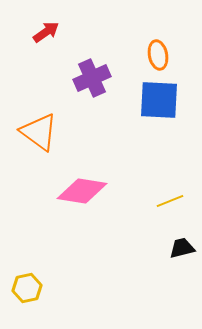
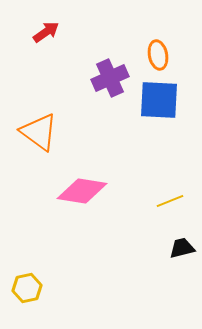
purple cross: moved 18 px right
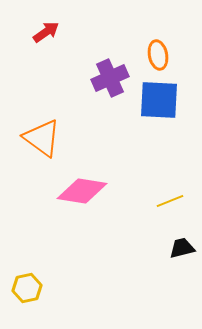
orange triangle: moved 3 px right, 6 px down
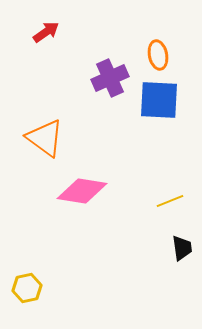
orange triangle: moved 3 px right
black trapezoid: rotated 96 degrees clockwise
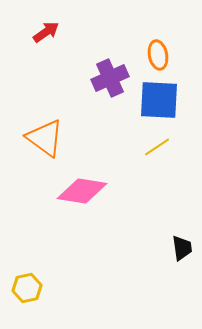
yellow line: moved 13 px left, 54 px up; rotated 12 degrees counterclockwise
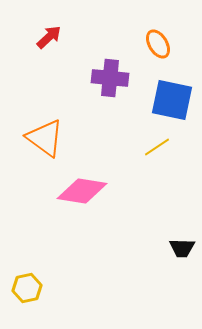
red arrow: moved 3 px right, 5 px down; rotated 8 degrees counterclockwise
orange ellipse: moved 11 px up; rotated 20 degrees counterclockwise
purple cross: rotated 30 degrees clockwise
blue square: moved 13 px right; rotated 9 degrees clockwise
black trapezoid: rotated 100 degrees clockwise
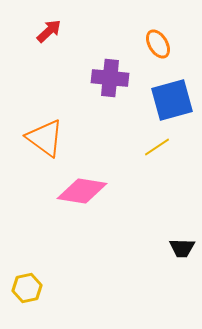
red arrow: moved 6 px up
blue square: rotated 27 degrees counterclockwise
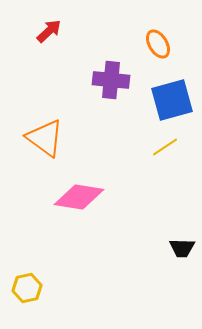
purple cross: moved 1 px right, 2 px down
yellow line: moved 8 px right
pink diamond: moved 3 px left, 6 px down
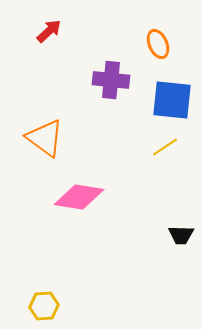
orange ellipse: rotated 8 degrees clockwise
blue square: rotated 21 degrees clockwise
black trapezoid: moved 1 px left, 13 px up
yellow hexagon: moved 17 px right, 18 px down; rotated 8 degrees clockwise
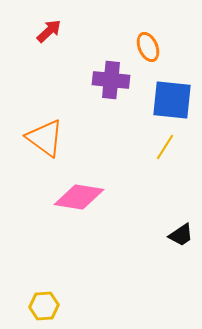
orange ellipse: moved 10 px left, 3 px down
yellow line: rotated 24 degrees counterclockwise
black trapezoid: rotated 36 degrees counterclockwise
